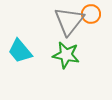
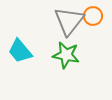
orange circle: moved 2 px right, 2 px down
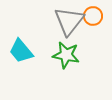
cyan trapezoid: moved 1 px right
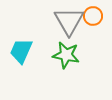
gray triangle: rotated 8 degrees counterclockwise
cyan trapezoid: rotated 64 degrees clockwise
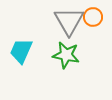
orange circle: moved 1 px down
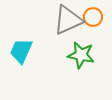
gray triangle: moved 1 px left, 1 px up; rotated 36 degrees clockwise
green star: moved 15 px right
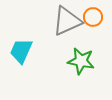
gray triangle: moved 1 px left, 1 px down
green star: moved 6 px down
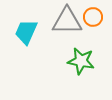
gray triangle: rotated 24 degrees clockwise
cyan trapezoid: moved 5 px right, 19 px up
